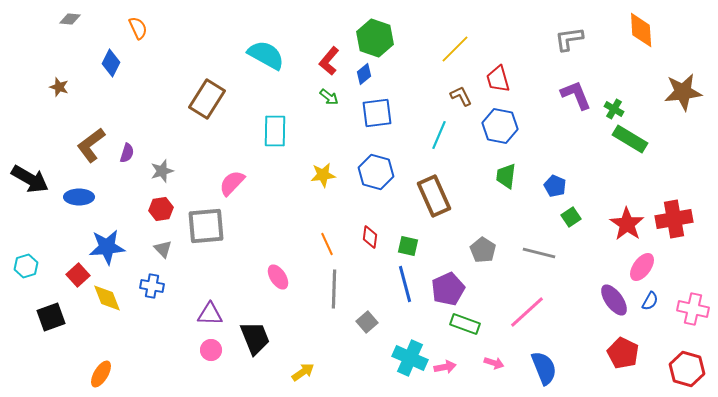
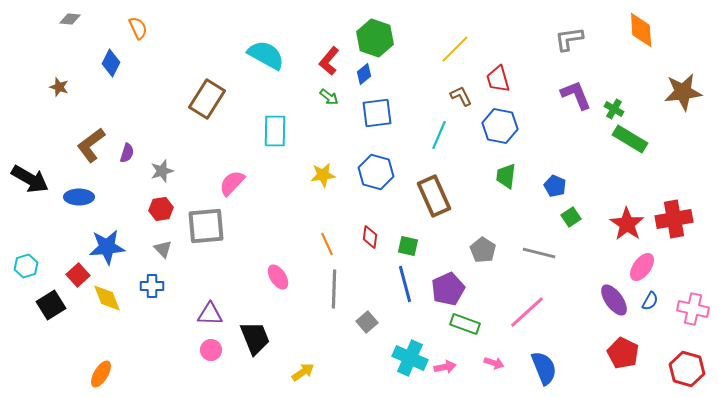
blue cross at (152, 286): rotated 10 degrees counterclockwise
black square at (51, 317): moved 12 px up; rotated 12 degrees counterclockwise
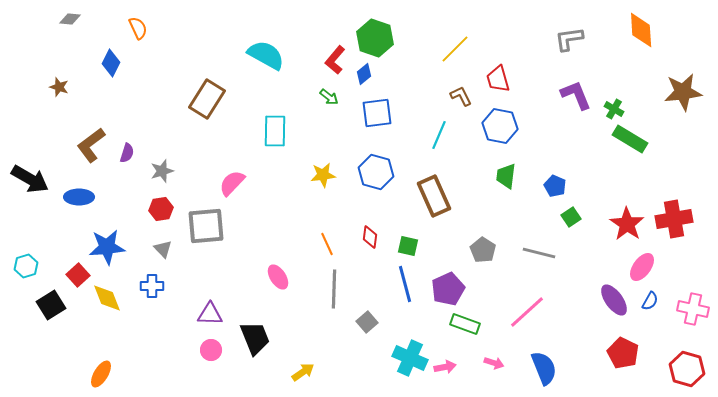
red L-shape at (329, 61): moved 6 px right, 1 px up
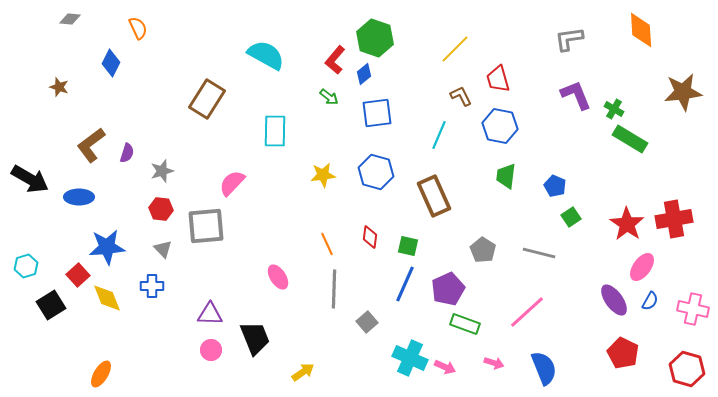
red hexagon at (161, 209): rotated 15 degrees clockwise
blue line at (405, 284): rotated 39 degrees clockwise
pink arrow at (445, 367): rotated 35 degrees clockwise
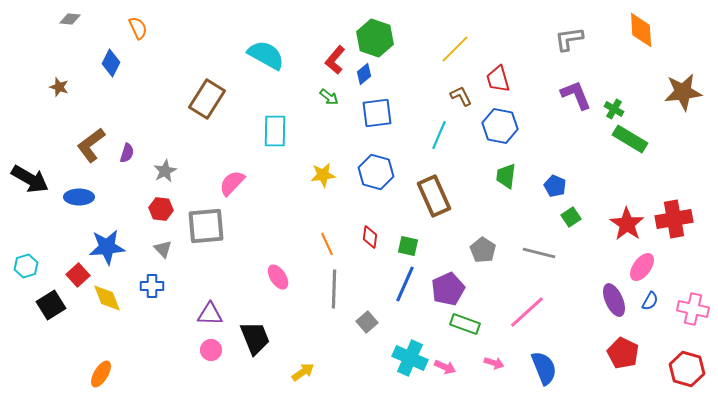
gray star at (162, 171): moved 3 px right; rotated 10 degrees counterclockwise
purple ellipse at (614, 300): rotated 12 degrees clockwise
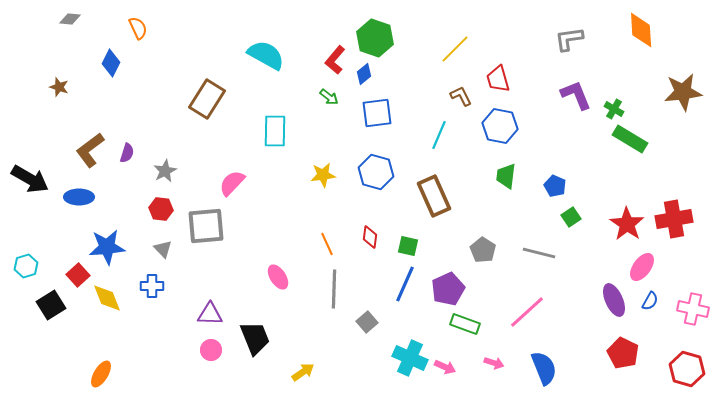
brown L-shape at (91, 145): moved 1 px left, 5 px down
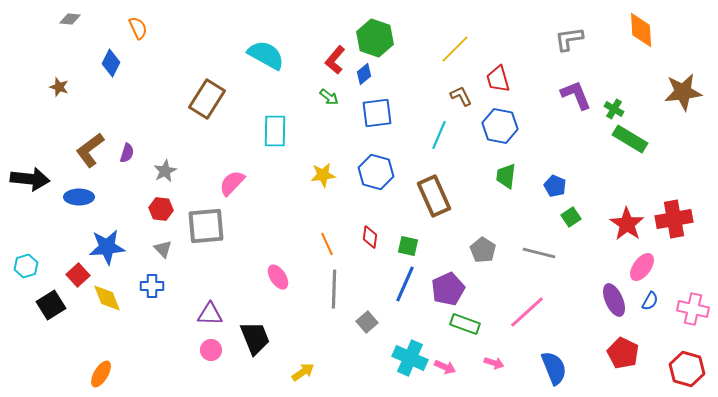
black arrow at (30, 179): rotated 24 degrees counterclockwise
blue semicircle at (544, 368): moved 10 px right
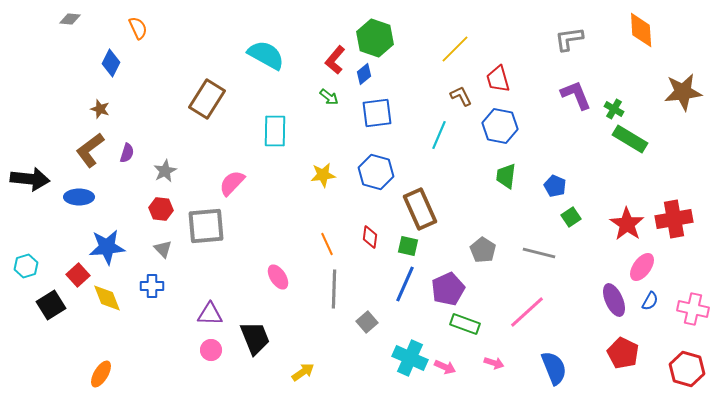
brown star at (59, 87): moved 41 px right, 22 px down
brown rectangle at (434, 196): moved 14 px left, 13 px down
